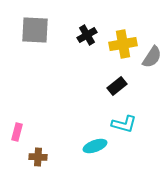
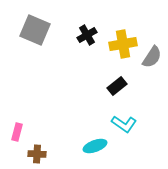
gray square: rotated 20 degrees clockwise
cyan L-shape: rotated 20 degrees clockwise
brown cross: moved 1 px left, 3 px up
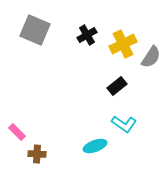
yellow cross: rotated 16 degrees counterclockwise
gray semicircle: moved 1 px left
pink rectangle: rotated 60 degrees counterclockwise
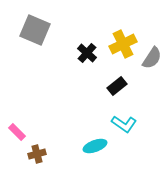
black cross: moved 18 px down; rotated 18 degrees counterclockwise
gray semicircle: moved 1 px right, 1 px down
brown cross: rotated 18 degrees counterclockwise
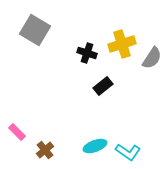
gray square: rotated 8 degrees clockwise
yellow cross: moved 1 px left; rotated 8 degrees clockwise
black cross: rotated 24 degrees counterclockwise
black rectangle: moved 14 px left
cyan L-shape: moved 4 px right, 28 px down
brown cross: moved 8 px right, 4 px up; rotated 24 degrees counterclockwise
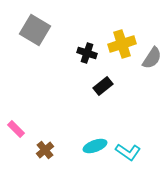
pink rectangle: moved 1 px left, 3 px up
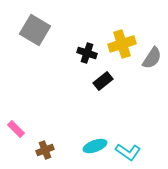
black rectangle: moved 5 px up
brown cross: rotated 18 degrees clockwise
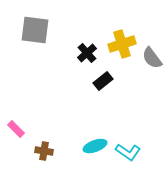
gray square: rotated 24 degrees counterclockwise
black cross: rotated 30 degrees clockwise
gray semicircle: rotated 110 degrees clockwise
brown cross: moved 1 px left, 1 px down; rotated 30 degrees clockwise
